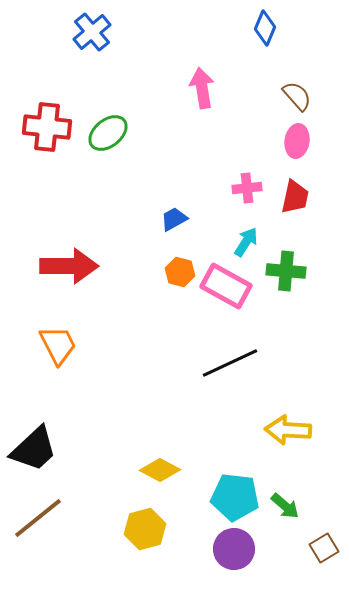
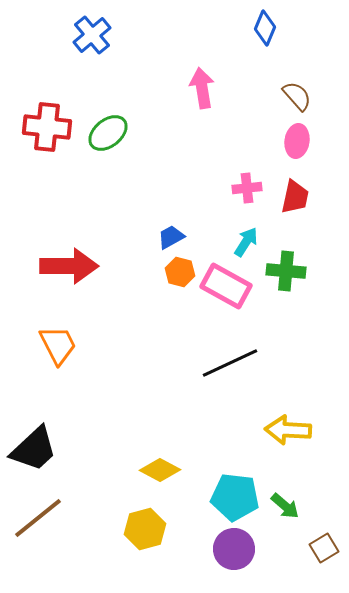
blue cross: moved 3 px down
blue trapezoid: moved 3 px left, 18 px down
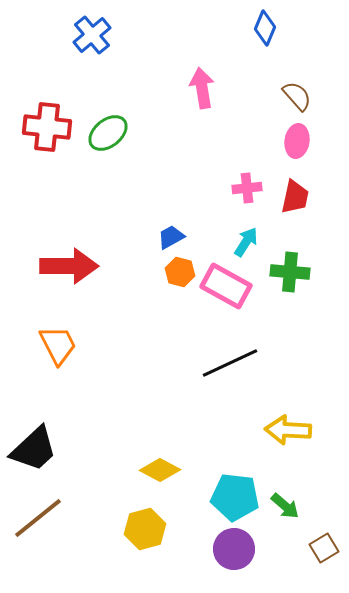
green cross: moved 4 px right, 1 px down
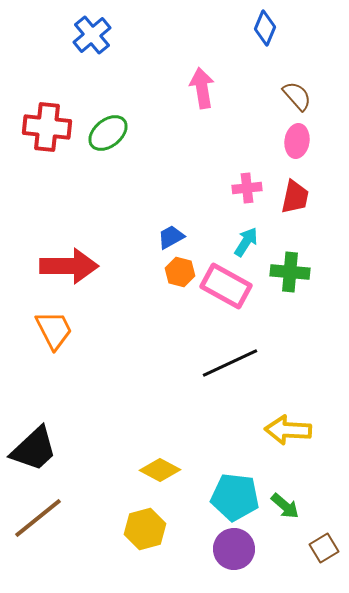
orange trapezoid: moved 4 px left, 15 px up
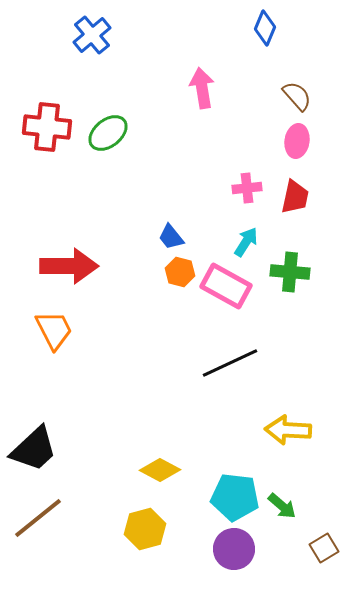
blue trapezoid: rotated 100 degrees counterclockwise
green arrow: moved 3 px left
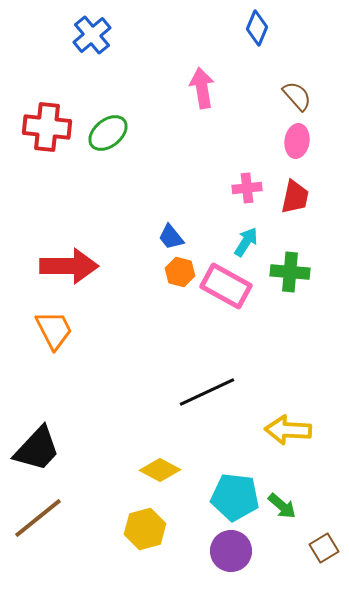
blue diamond: moved 8 px left
black line: moved 23 px left, 29 px down
black trapezoid: moved 3 px right; rotated 4 degrees counterclockwise
purple circle: moved 3 px left, 2 px down
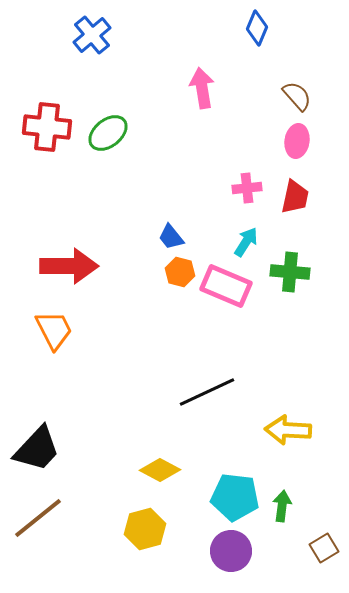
pink rectangle: rotated 6 degrees counterclockwise
green arrow: rotated 124 degrees counterclockwise
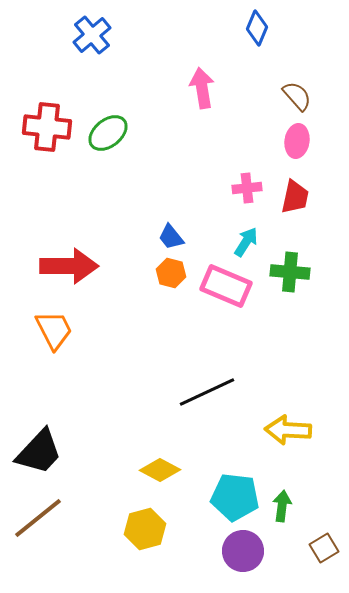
orange hexagon: moved 9 px left, 1 px down
black trapezoid: moved 2 px right, 3 px down
purple circle: moved 12 px right
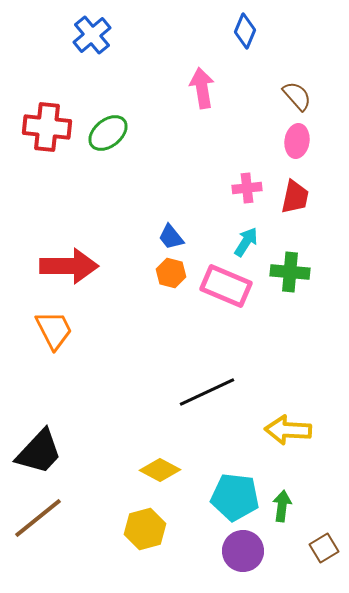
blue diamond: moved 12 px left, 3 px down
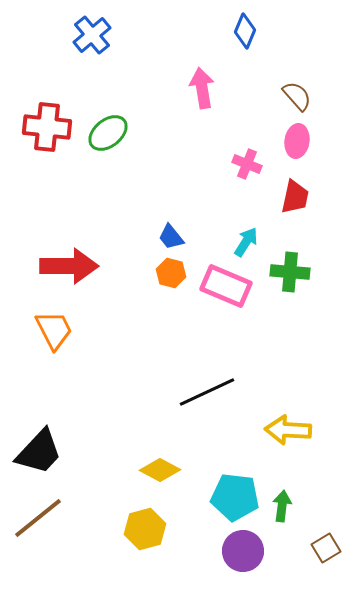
pink cross: moved 24 px up; rotated 28 degrees clockwise
brown square: moved 2 px right
